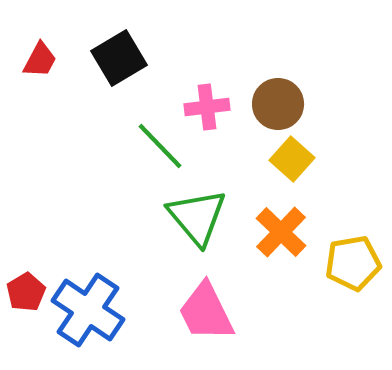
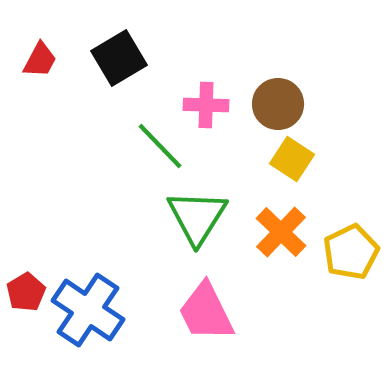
pink cross: moved 1 px left, 2 px up; rotated 9 degrees clockwise
yellow square: rotated 9 degrees counterclockwise
green triangle: rotated 12 degrees clockwise
yellow pentagon: moved 2 px left, 11 px up; rotated 16 degrees counterclockwise
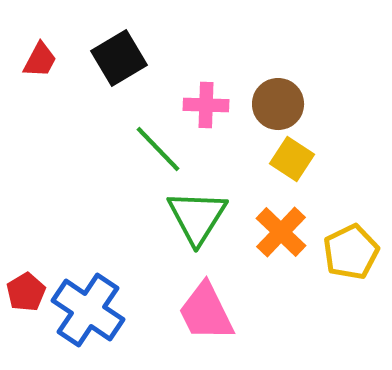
green line: moved 2 px left, 3 px down
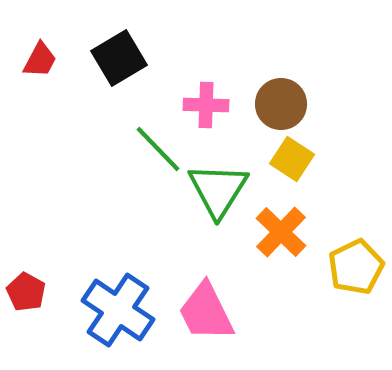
brown circle: moved 3 px right
green triangle: moved 21 px right, 27 px up
yellow pentagon: moved 5 px right, 15 px down
red pentagon: rotated 12 degrees counterclockwise
blue cross: moved 30 px right
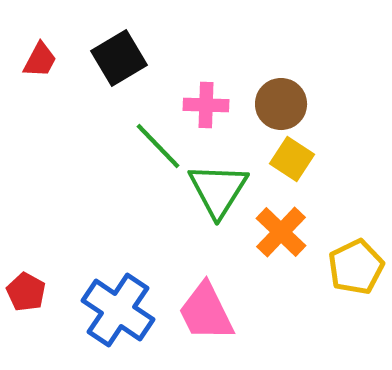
green line: moved 3 px up
